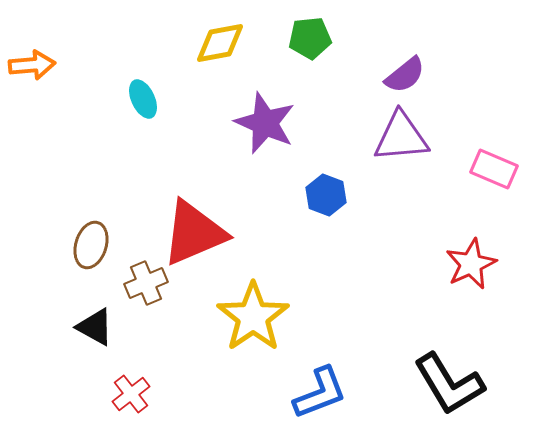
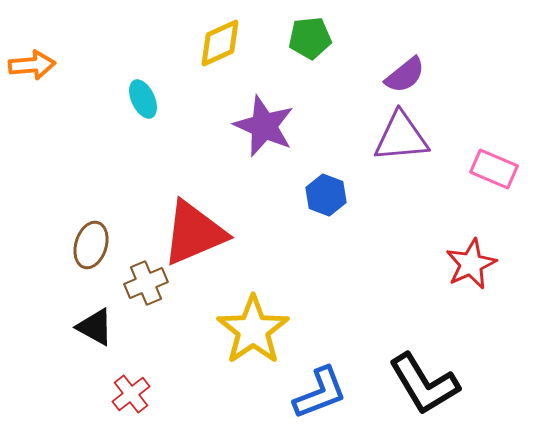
yellow diamond: rotated 14 degrees counterclockwise
purple star: moved 1 px left, 3 px down
yellow star: moved 13 px down
black L-shape: moved 25 px left
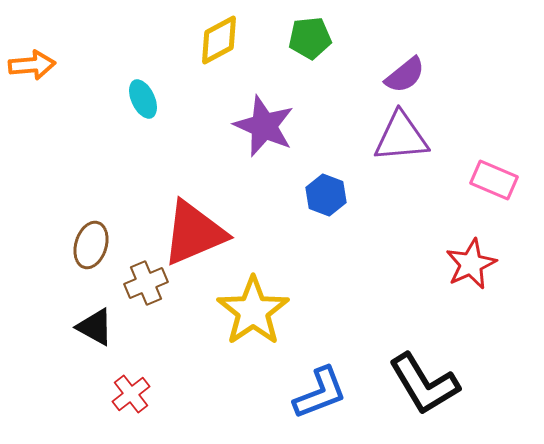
yellow diamond: moved 1 px left, 3 px up; rotated 4 degrees counterclockwise
pink rectangle: moved 11 px down
yellow star: moved 19 px up
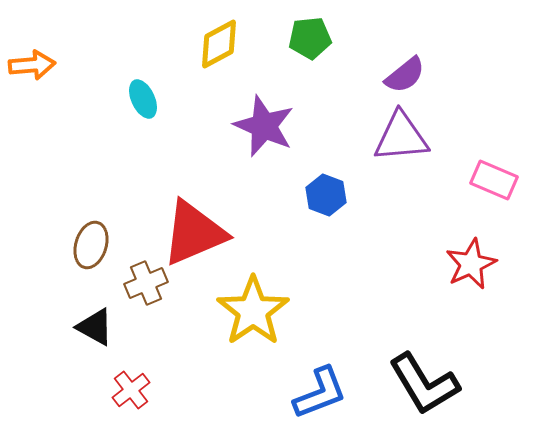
yellow diamond: moved 4 px down
red cross: moved 4 px up
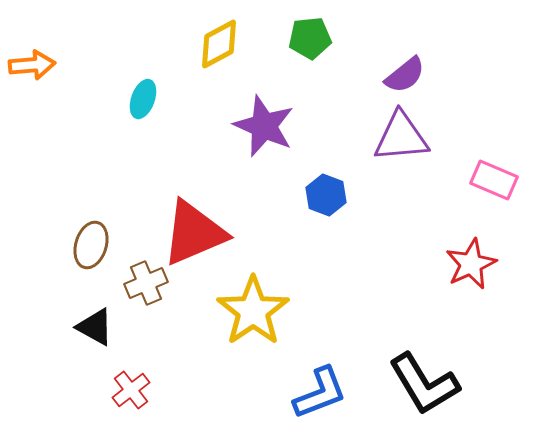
cyan ellipse: rotated 45 degrees clockwise
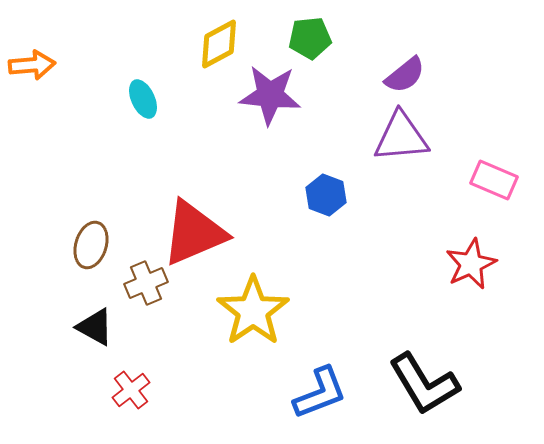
cyan ellipse: rotated 45 degrees counterclockwise
purple star: moved 6 px right, 31 px up; rotated 18 degrees counterclockwise
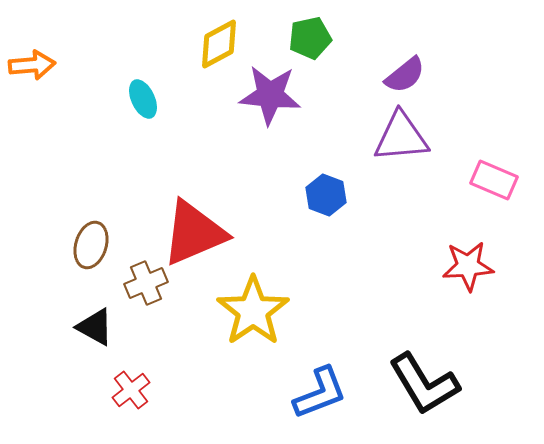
green pentagon: rotated 6 degrees counterclockwise
red star: moved 3 px left, 2 px down; rotated 21 degrees clockwise
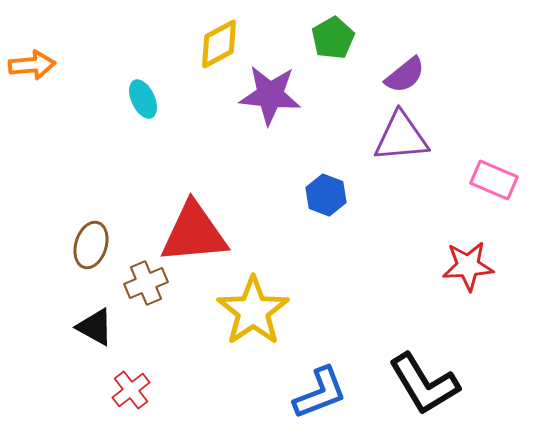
green pentagon: moved 23 px right; rotated 18 degrees counterclockwise
red triangle: rotated 18 degrees clockwise
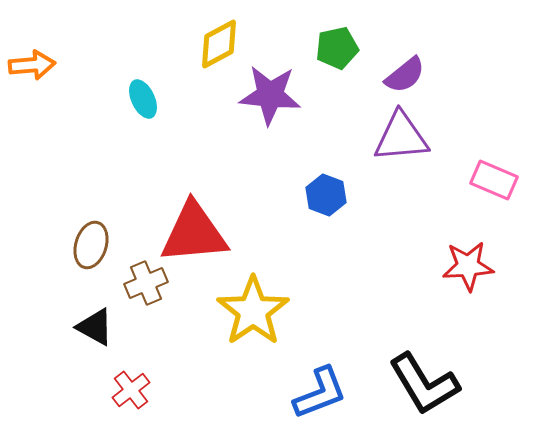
green pentagon: moved 4 px right, 10 px down; rotated 18 degrees clockwise
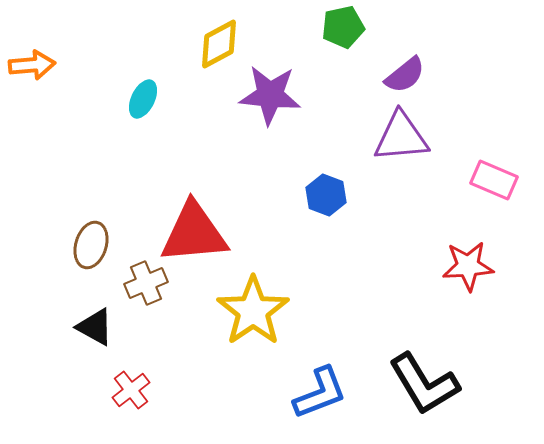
green pentagon: moved 6 px right, 21 px up
cyan ellipse: rotated 51 degrees clockwise
